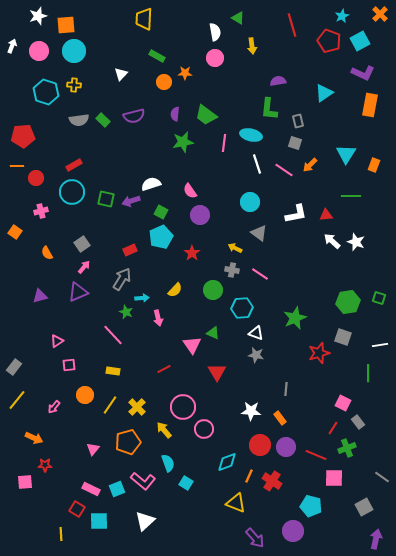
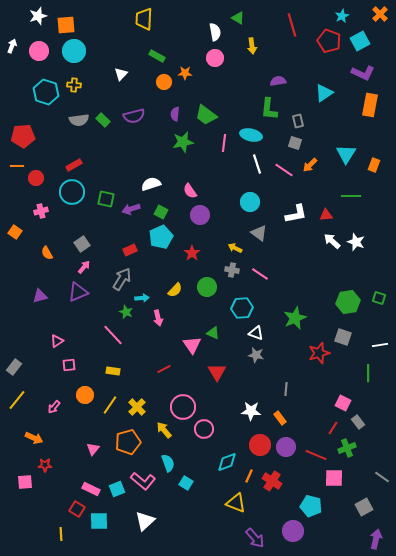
purple arrow at (131, 201): moved 8 px down
green circle at (213, 290): moved 6 px left, 3 px up
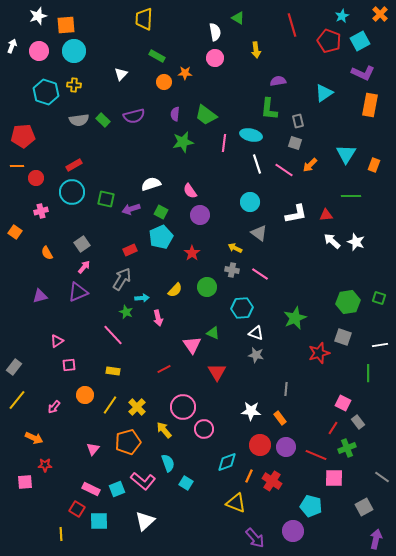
yellow arrow at (252, 46): moved 4 px right, 4 px down
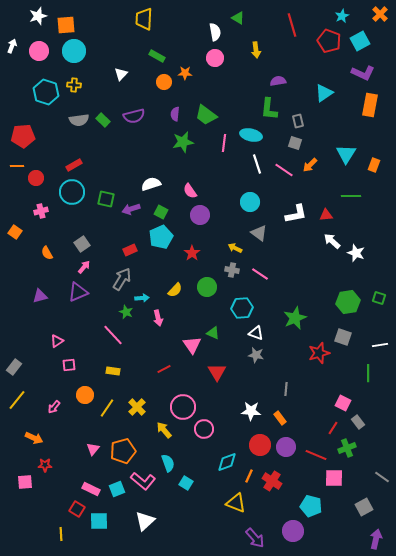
white star at (356, 242): moved 11 px down
yellow line at (110, 405): moved 3 px left, 3 px down
orange pentagon at (128, 442): moved 5 px left, 9 px down
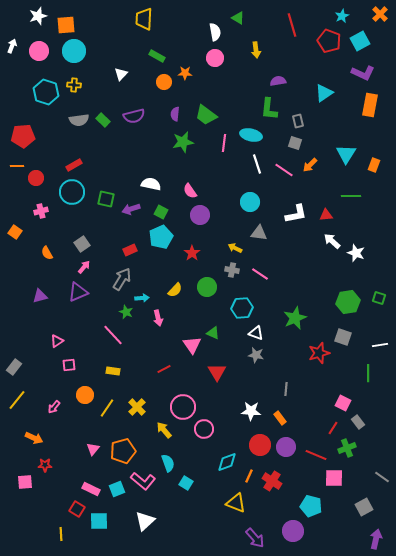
white semicircle at (151, 184): rotated 30 degrees clockwise
gray triangle at (259, 233): rotated 30 degrees counterclockwise
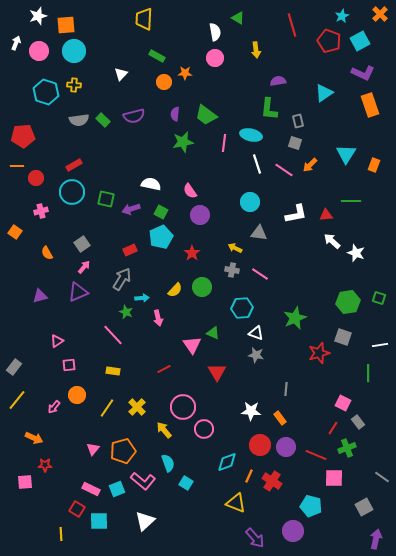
white arrow at (12, 46): moved 4 px right, 3 px up
orange rectangle at (370, 105): rotated 30 degrees counterclockwise
green line at (351, 196): moved 5 px down
green circle at (207, 287): moved 5 px left
orange circle at (85, 395): moved 8 px left
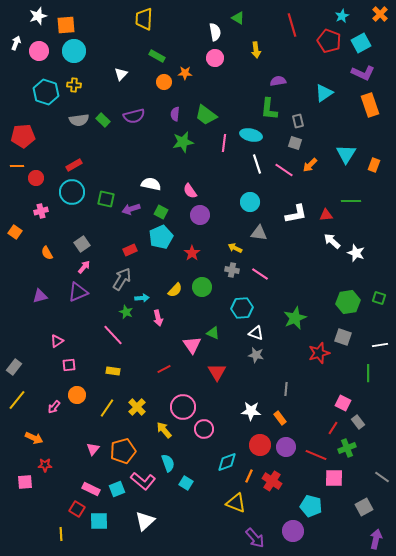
cyan square at (360, 41): moved 1 px right, 2 px down
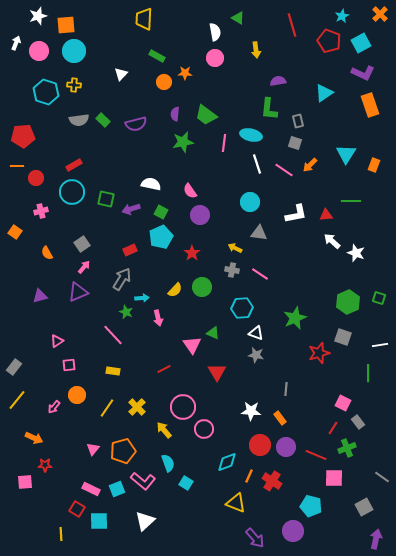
purple semicircle at (134, 116): moved 2 px right, 8 px down
green hexagon at (348, 302): rotated 15 degrees counterclockwise
